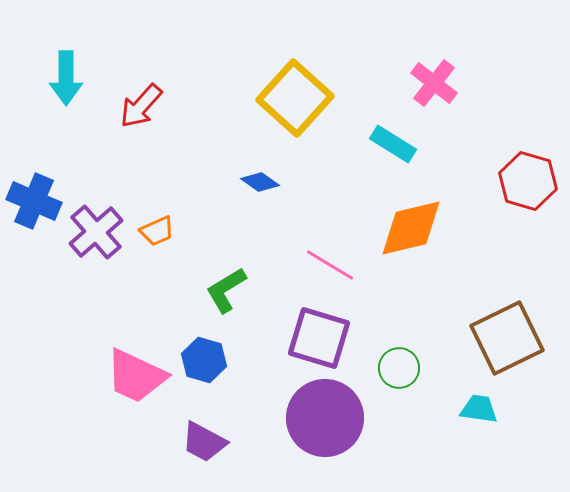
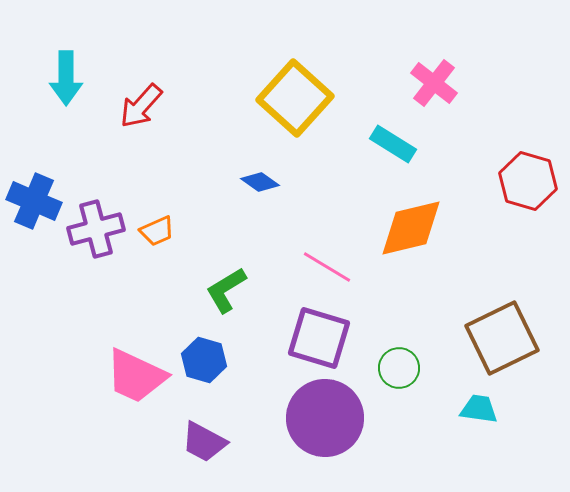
purple cross: moved 3 px up; rotated 26 degrees clockwise
pink line: moved 3 px left, 2 px down
brown square: moved 5 px left
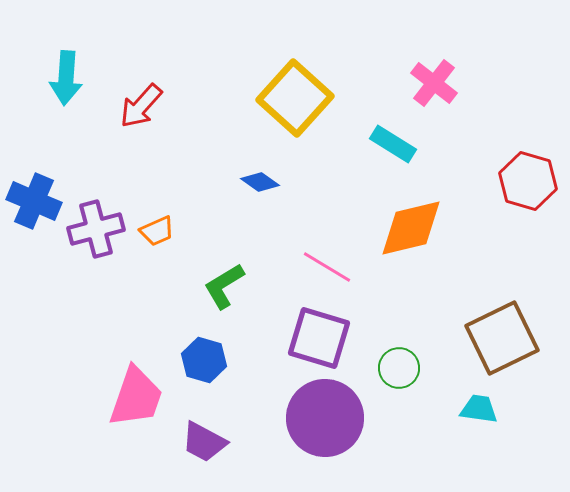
cyan arrow: rotated 4 degrees clockwise
green L-shape: moved 2 px left, 4 px up
pink trapezoid: moved 21 px down; rotated 96 degrees counterclockwise
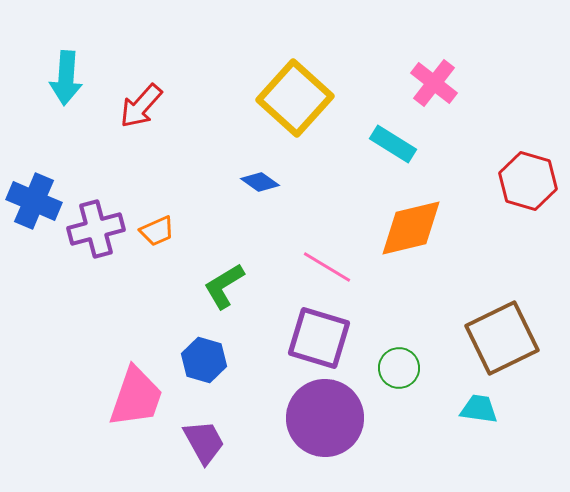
purple trapezoid: rotated 147 degrees counterclockwise
